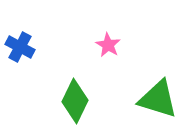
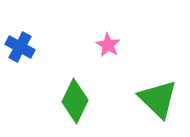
green triangle: rotated 27 degrees clockwise
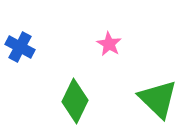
pink star: moved 1 px right, 1 px up
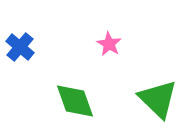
blue cross: rotated 12 degrees clockwise
green diamond: rotated 45 degrees counterclockwise
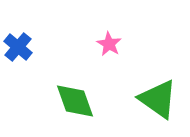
blue cross: moved 2 px left
green triangle: rotated 9 degrees counterclockwise
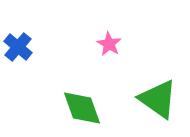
green diamond: moved 7 px right, 7 px down
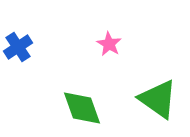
blue cross: rotated 16 degrees clockwise
